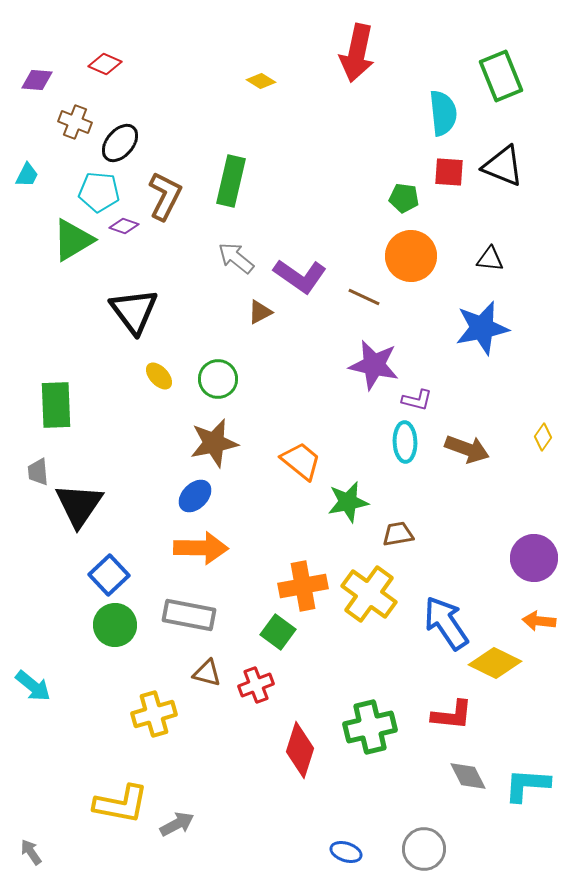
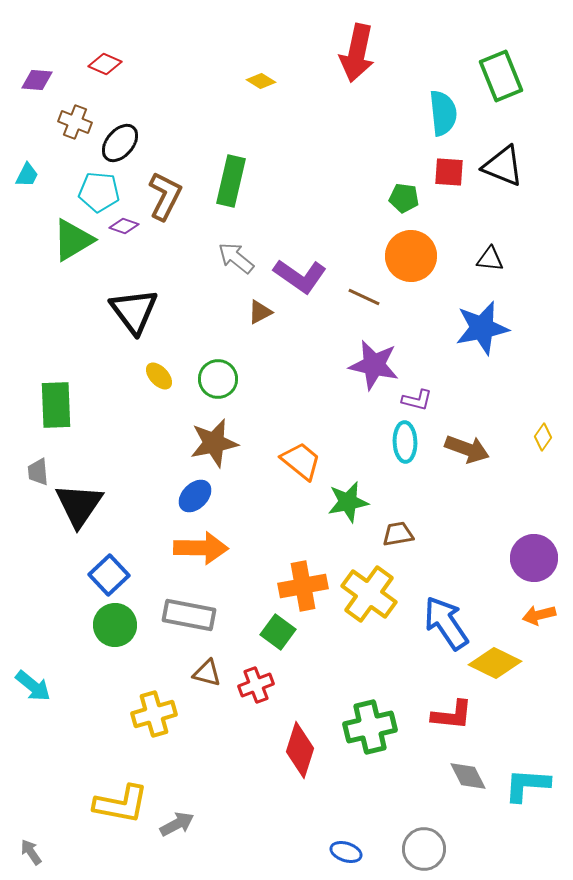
orange arrow at (539, 621): moved 6 px up; rotated 20 degrees counterclockwise
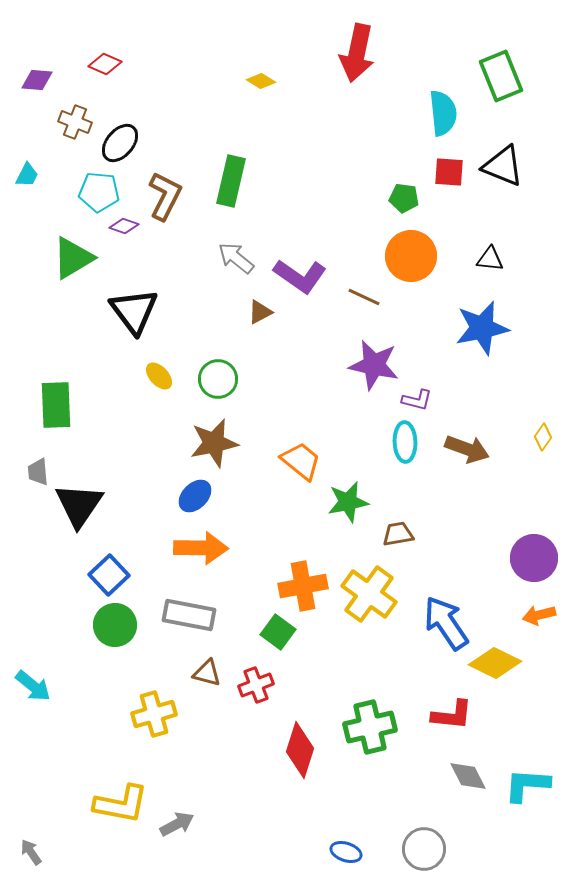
green triangle at (73, 240): moved 18 px down
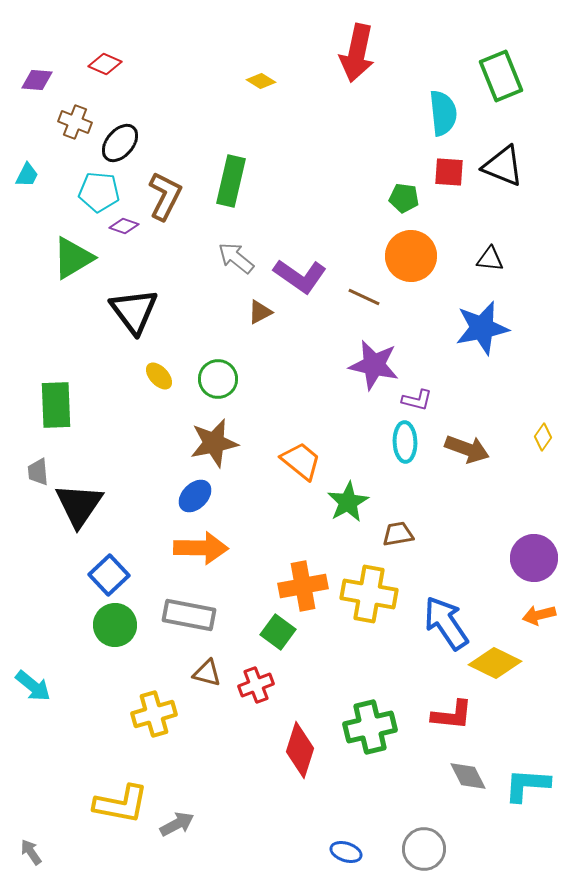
green star at (348, 502): rotated 18 degrees counterclockwise
yellow cross at (369, 594): rotated 26 degrees counterclockwise
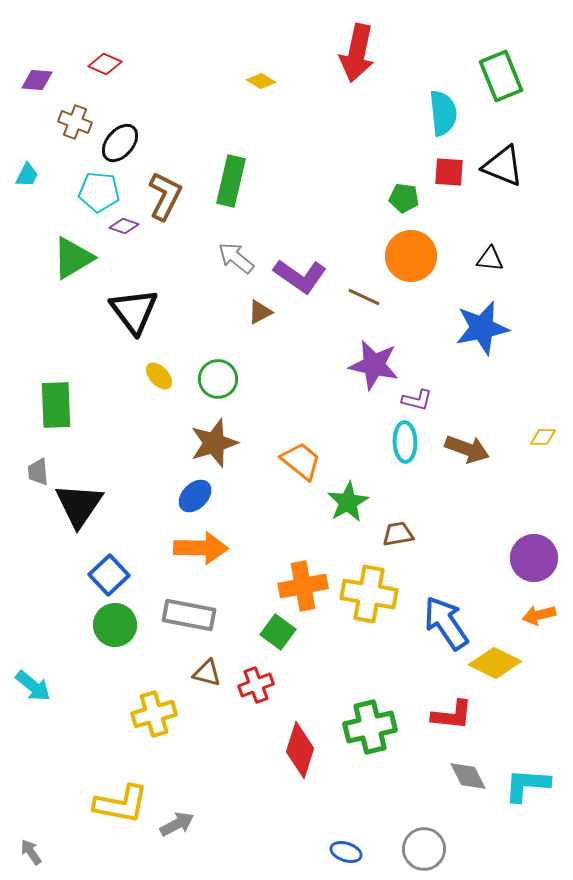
yellow diamond at (543, 437): rotated 56 degrees clockwise
brown star at (214, 443): rotated 6 degrees counterclockwise
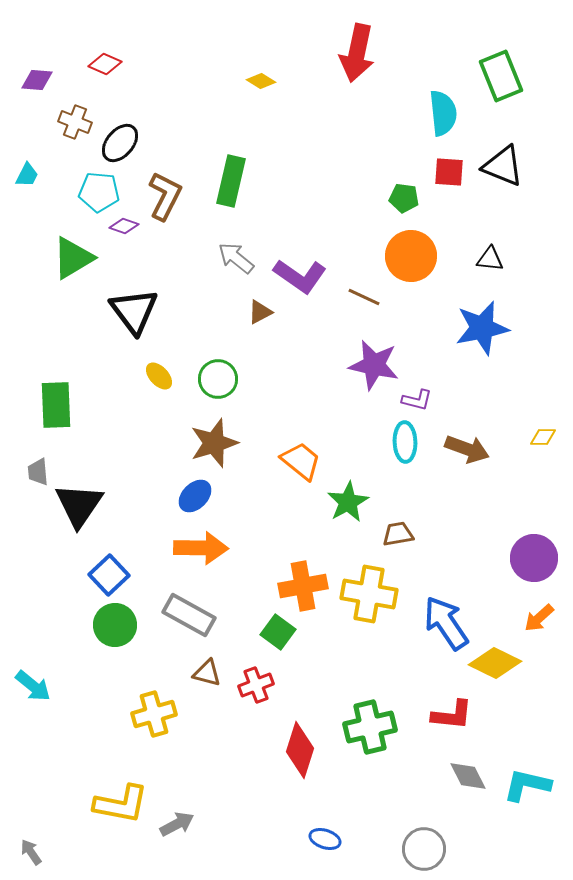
gray rectangle at (189, 615): rotated 18 degrees clockwise
orange arrow at (539, 615): moved 3 px down; rotated 28 degrees counterclockwise
cyan L-shape at (527, 785): rotated 9 degrees clockwise
blue ellipse at (346, 852): moved 21 px left, 13 px up
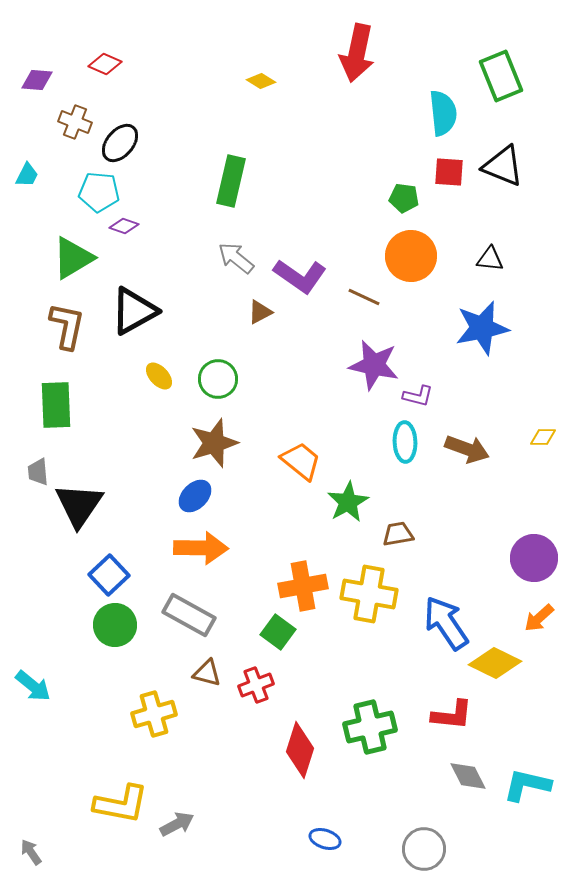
brown L-shape at (165, 196): moved 98 px left, 130 px down; rotated 15 degrees counterclockwise
black triangle at (134, 311): rotated 38 degrees clockwise
purple L-shape at (417, 400): moved 1 px right, 4 px up
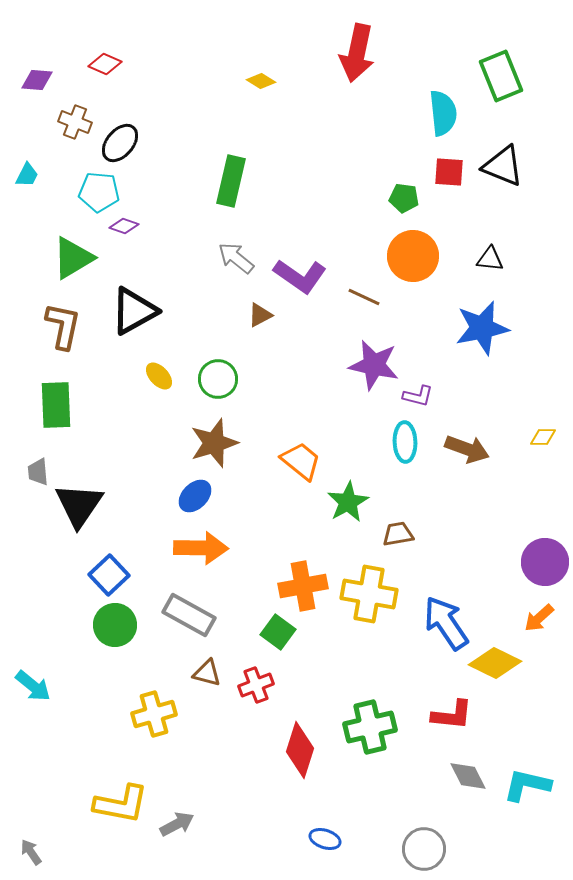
orange circle at (411, 256): moved 2 px right
brown triangle at (260, 312): moved 3 px down
brown L-shape at (67, 326): moved 4 px left
purple circle at (534, 558): moved 11 px right, 4 px down
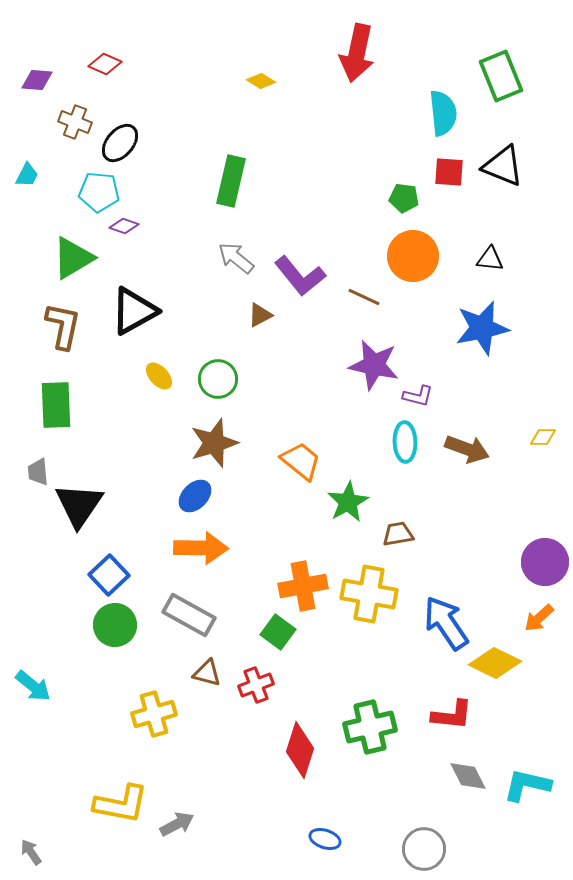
purple L-shape at (300, 276): rotated 16 degrees clockwise
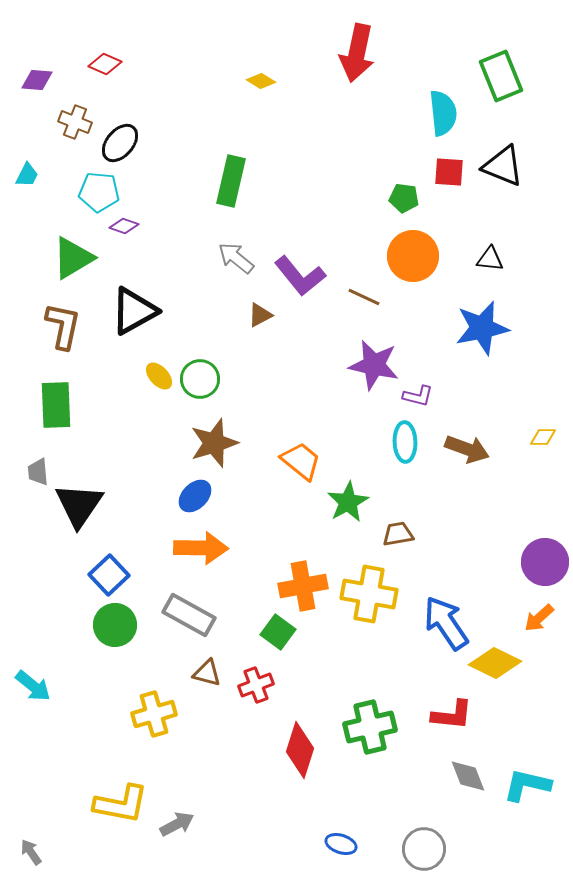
green circle at (218, 379): moved 18 px left
gray diamond at (468, 776): rotated 6 degrees clockwise
blue ellipse at (325, 839): moved 16 px right, 5 px down
